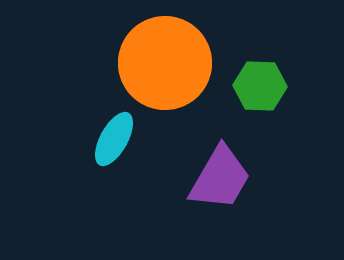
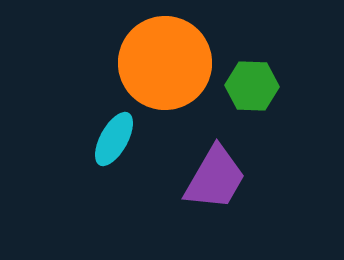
green hexagon: moved 8 px left
purple trapezoid: moved 5 px left
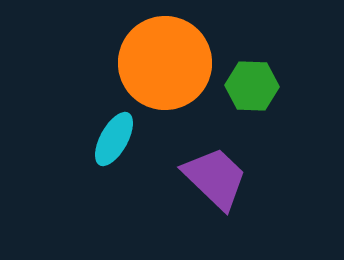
purple trapezoid: rotated 76 degrees counterclockwise
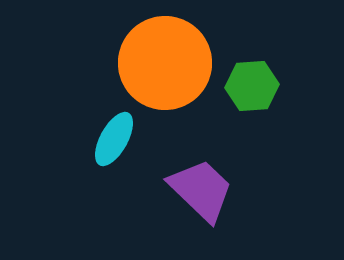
green hexagon: rotated 6 degrees counterclockwise
purple trapezoid: moved 14 px left, 12 px down
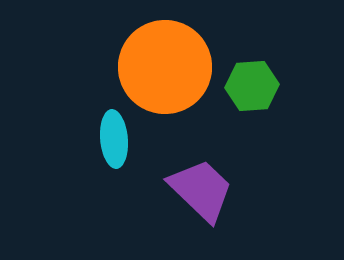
orange circle: moved 4 px down
cyan ellipse: rotated 34 degrees counterclockwise
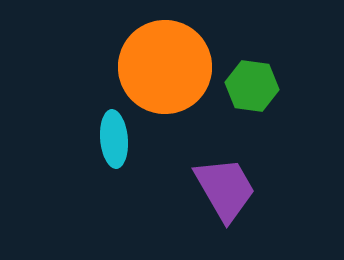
green hexagon: rotated 12 degrees clockwise
purple trapezoid: moved 24 px right, 1 px up; rotated 16 degrees clockwise
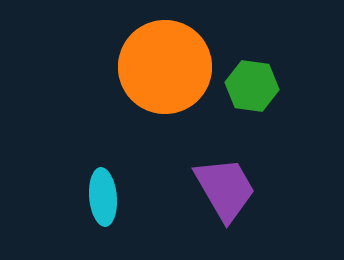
cyan ellipse: moved 11 px left, 58 px down
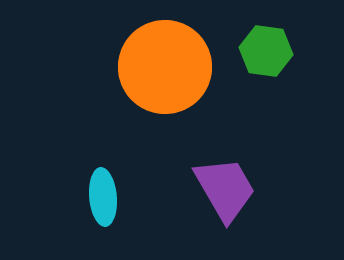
green hexagon: moved 14 px right, 35 px up
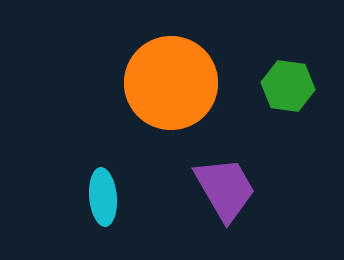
green hexagon: moved 22 px right, 35 px down
orange circle: moved 6 px right, 16 px down
